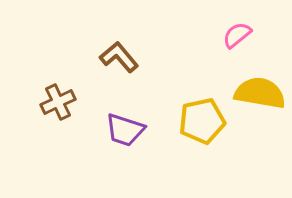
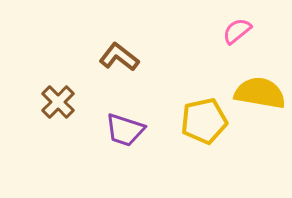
pink semicircle: moved 4 px up
brown L-shape: rotated 12 degrees counterclockwise
brown cross: rotated 20 degrees counterclockwise
yellow pentagon: moved 2 px right
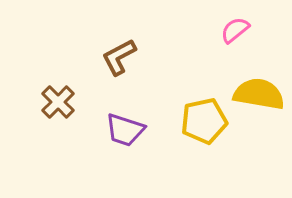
pink semicircle: moved 2 px left, 1 px up
brown L-shape: rotated 66 degrees counterclockwise
yellow semicircle: moved 1 px left, 1 px down
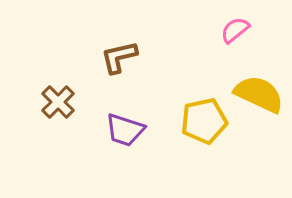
brown L-shape: rotated 15 degrees clockwise
yellow semicircle: rotated 15 degrees clockwise
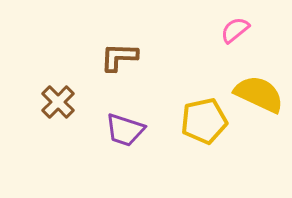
brown L-shape: rotated 15 degrees clockwise
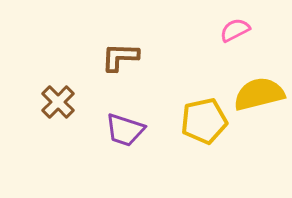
pink semicircle: rotated 12 degrees clockwise
brown L-shape: moved 1 px right
yellow semicircle: rotated 39 degrees counterclockwise
